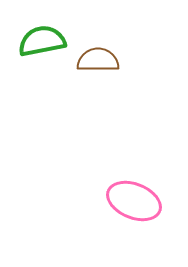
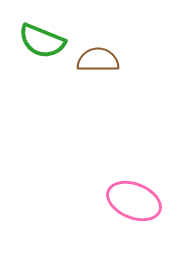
green semicircle: rotated 147 degrees counterclockwise
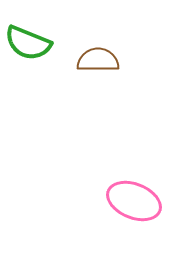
green semicircle: moved 14 px left, 2 px down
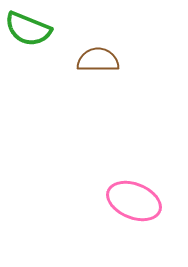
green semicircle: moved 14 px up
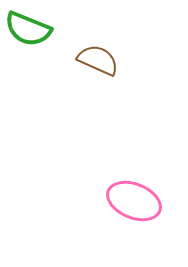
brown semicircle: rotated 24 degrees clockwise
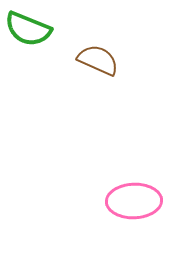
pink ellipse: rotated 24 degrees counterclockwise
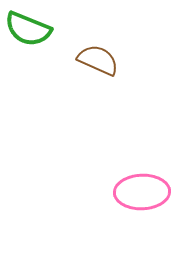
pink ellipse: moved 8 px right, 9 px up
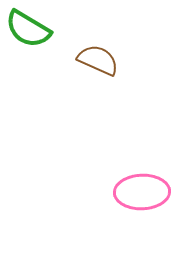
green semicircle: rotated 9 degrees clockwise
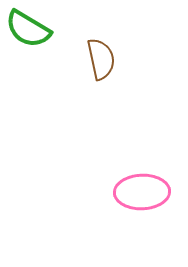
brown semicircle: moved 3 px right, 1 px up; rotated 54 degrees clockwise
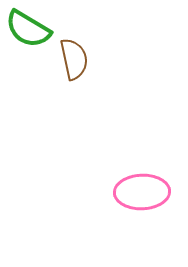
brown semicircle: moved 27 px left
